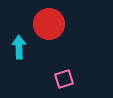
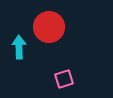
red circle: moved 3 px down
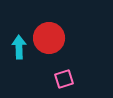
red circle: moved 11 px down
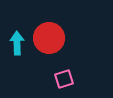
cyan arrow: moved 2 px left, 4 px up
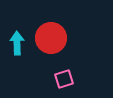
red circle: moved 2 px right
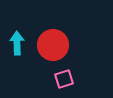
red circle: moved 2 px right, 7 px down
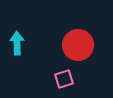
red circle: moved 25 px right
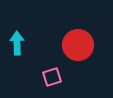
pink square: moved 12 px left, 2 px up
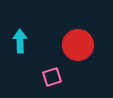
cyan arrow: moved 3 px right, 2 px up
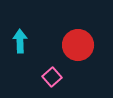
pink square: rotated 24 degrees counterclockwise
